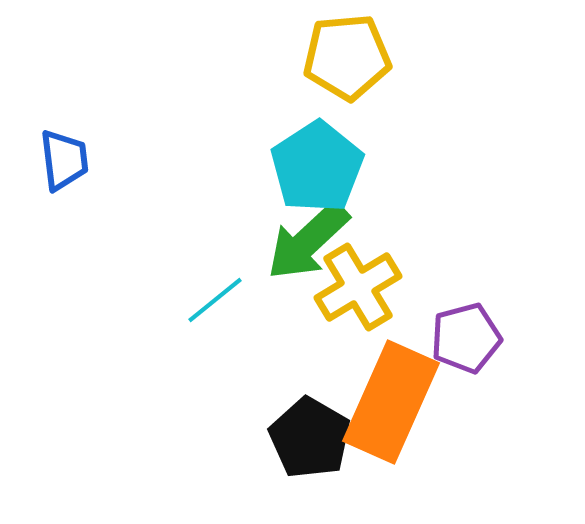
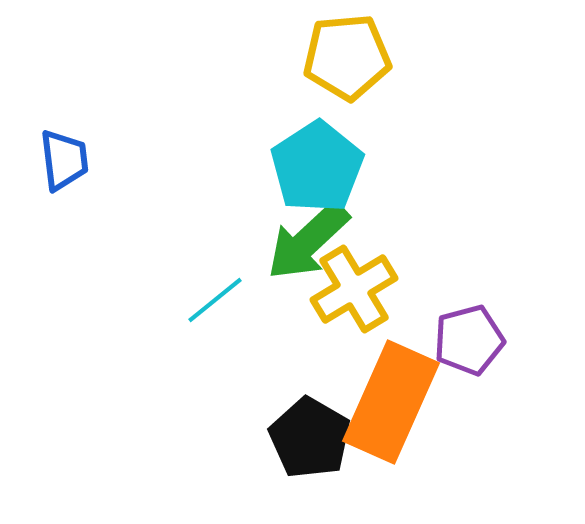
yellow cross: moved 4 px left, 2 px down
purple pentagon: moved 3 px right, 2 px down
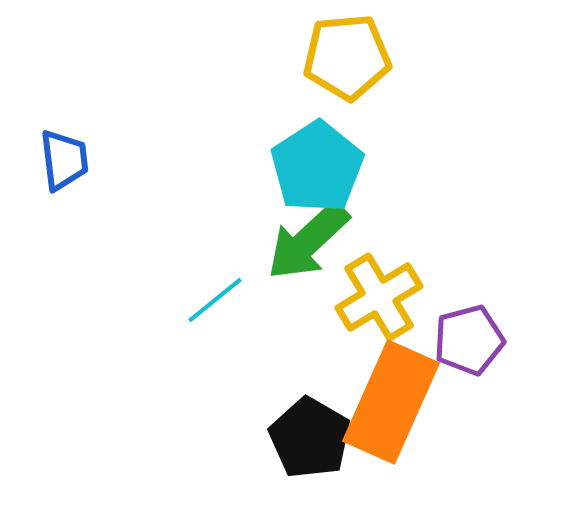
yellow cross: moved 25 px right, 8 px down
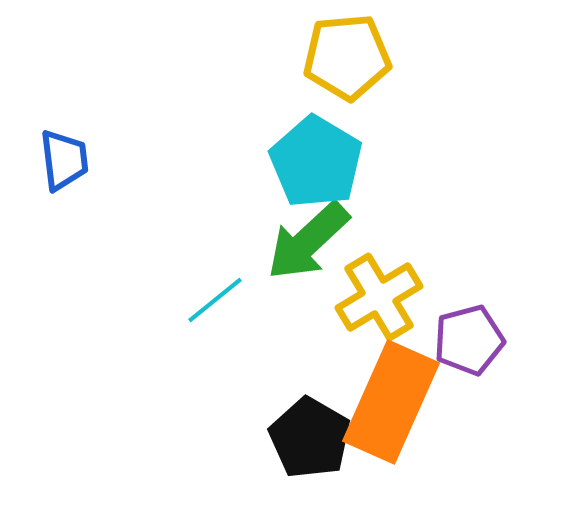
cyan pentagon: moved 1 px left, 5 px up; rotated 8 degrees counterclockwise
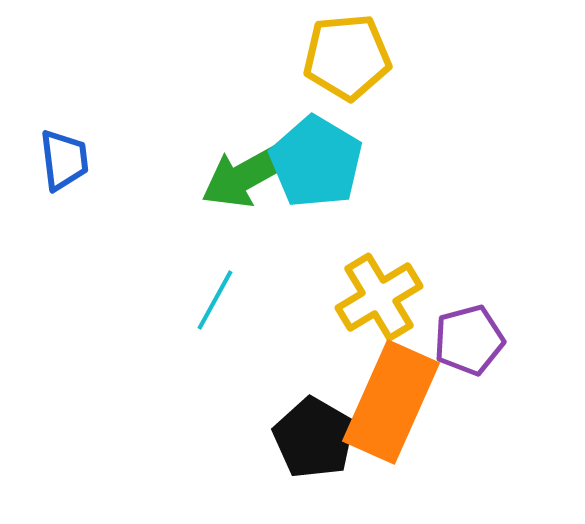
green arrow: moved 61 px left, 66 px up; rotated 14 degrees clockwise
cyan line: rotated 22 degrees counterclockwise
black pentagon: moved 4 px right
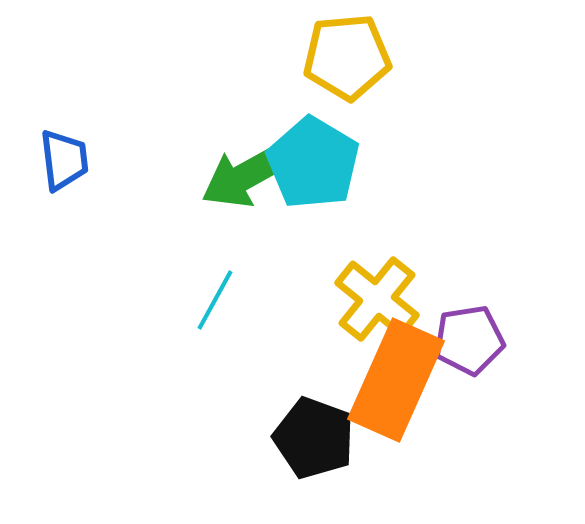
cyan pentagon: moved 3 px left, 1 px down
yellow cross: moved 2 px left, 2 px down; rotated 20 degrees counterclockwise
purple pentagon: rotated 6 degrees clockwise
orange rectangle: moved 5 px right, 22 px up
black pentagon: rotated 10 degrees counterclockwise
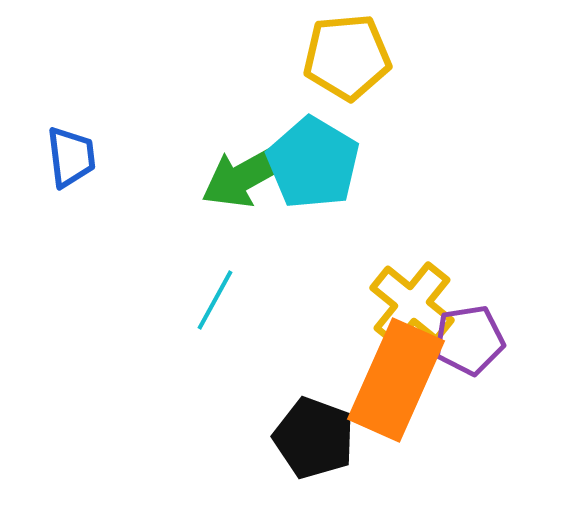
blue trapezoid: moved 7 px right, 3 px up
yellow cross: moved 35 px right, 5 px down
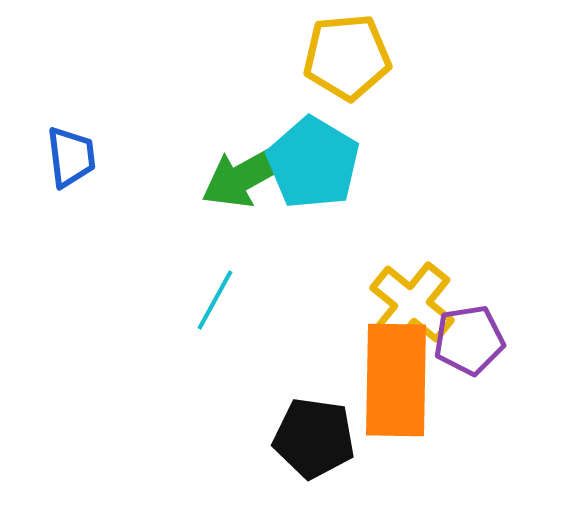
orange rectangle: rotated 23 degrees counterclockwise
black pentagon: rotated 12 degrees counterclockwise
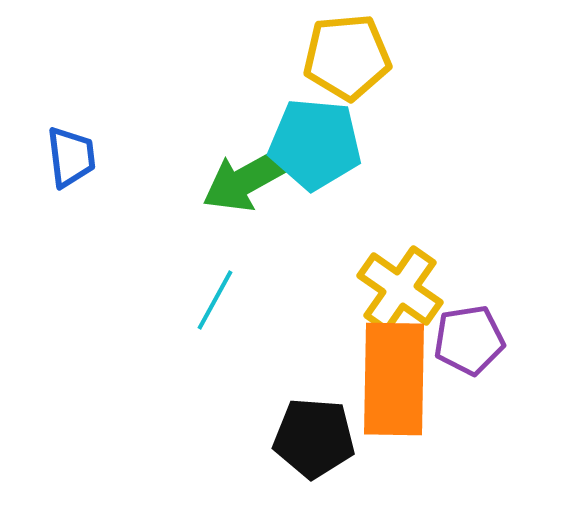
cyan pentagon: moved 2 px right, 19 px up; rotated 26 degrees counterclockwise
green arrow: moved 1 px right, 4 px down
yellow cross: moved 12 px left, 15 px up; rotated 4 degrees counterclockwise
orange rectangle: moved 2 px left, 1 px up
black pentagon: rotated 4 degrees counterclockwise
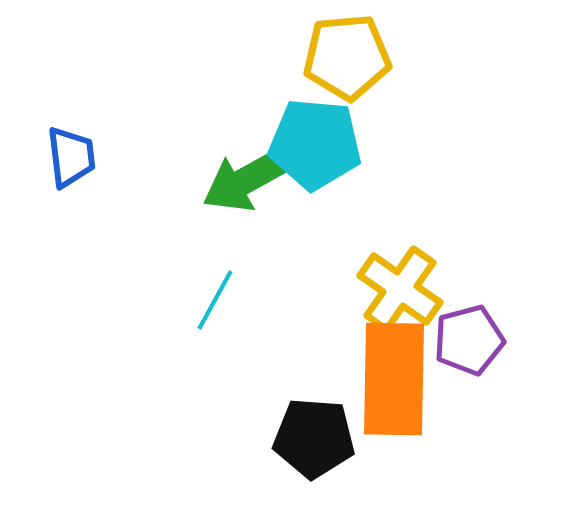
purple pentagon: rotated 6 degrees counterclockwise
